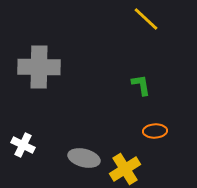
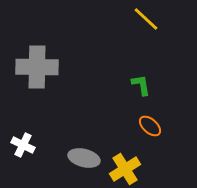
gray cross: moved 2 px left
orange ellipse: moved 5 px left, 5 px up; rotated 45 degrees clockwise
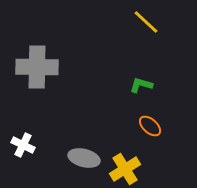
yellow line: moved 3 px down
green L-shape: rotated 65 degrees counterclockwise
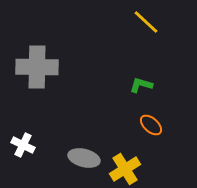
orange ellipse: moved 1 px right, 1 px up
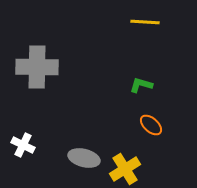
yellow line: moved 1 px left; rotated 40 degrees counterclockwise
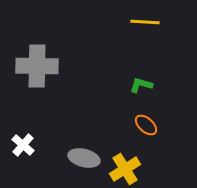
gray cross: moved 1 px up
orange ellipse: moved 5 px left
white cross: rotated 15 degrees clockwise
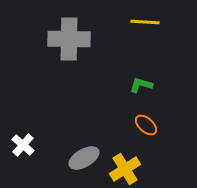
gray cross: moved 32 px right, 27 px up
gray ellipse: rotated 44 degrees counterclockwise
